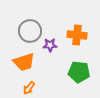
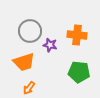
purple star: rotated 16 degrees clockwise
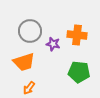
purple star: moved 3 px right, 1 px up
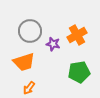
orange cross: rotated 36 degrees counterclockwise
green pentagon: rotated 15 degrees counterclockwise
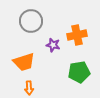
gray circle: moved 1 px right, 10 px up
orange cross: rotated 18 degrees clockwise
purple star: moved 1 px down
orange arrow: rotated 40 degrees counterclockwise
